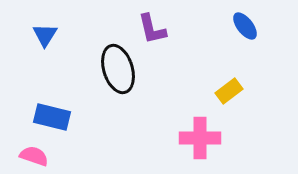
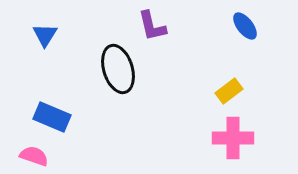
purple L-shape: moved 3 px up
blue rectangle: rotated 9 degrees clockwise
pink cross: moved 33 px right
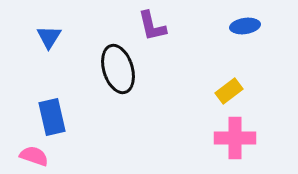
blue ellipse: rotated 60 degrees counterclockwise
blue triangle: moved 4 px right, 2 px down
blue rectangle: rotated 54 degrees clockwise
pink cross: moved 2 px right
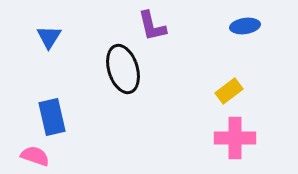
black ellipse: moved 5 px right
pink semicircle: moved 1 px right
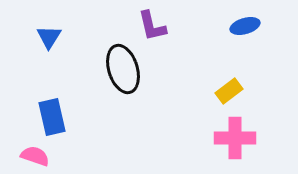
blue ellipse: rotated 8 degrees counterclockwise
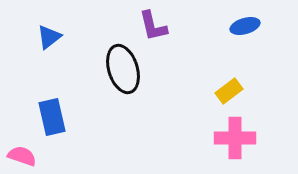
purple L-shape: moved 1 px right
blue triangle: rotated 20 degrees clockwise
pink semicircle: moved 13 px left
